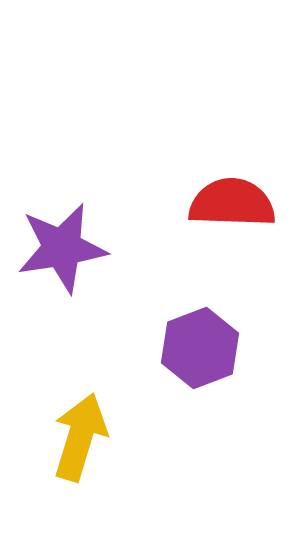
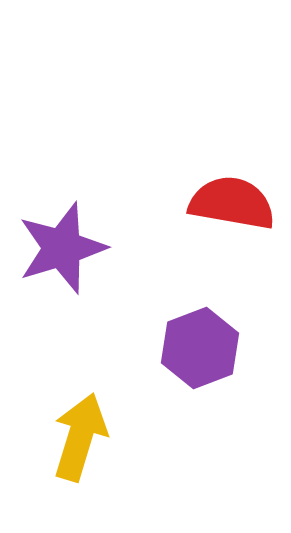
red semicircle: rotated 8 degrees clockwise
purple star: rotated 8 degrees counterclockwise
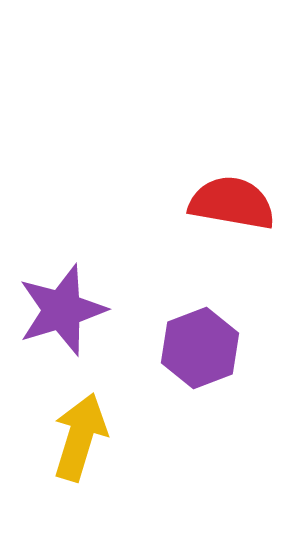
purple star: moved 62 px down
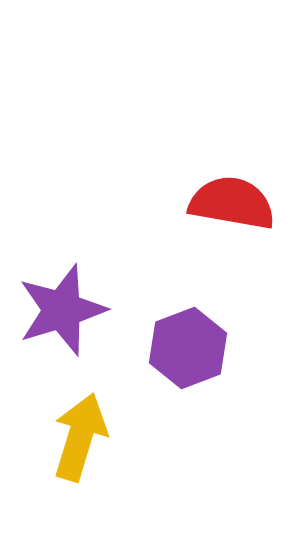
purple hexagon: moved 12 px left
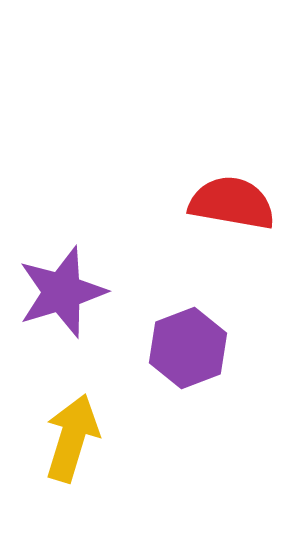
purple star: moved 18 px up
yellow arrow: moved 8 px left, 1 px down
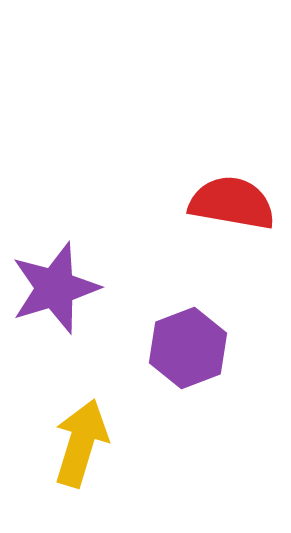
purple star: moved 7 px left, 4 px up
yellow arrow: moved 9 px right, 5 px down
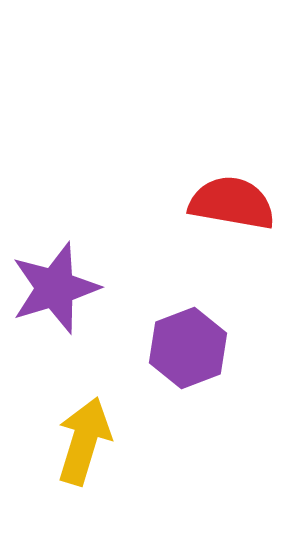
yellow arrow: moved 3 px right, 2 px up
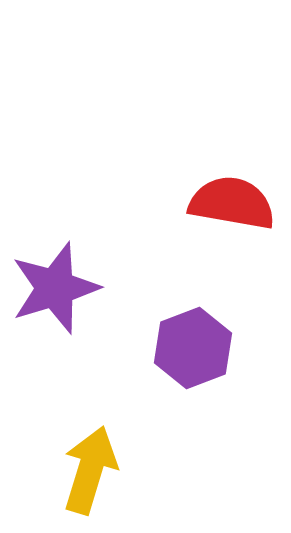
purple hexagon: moved 5 px right
yellow arrow: moved 6 px right, 29 px down
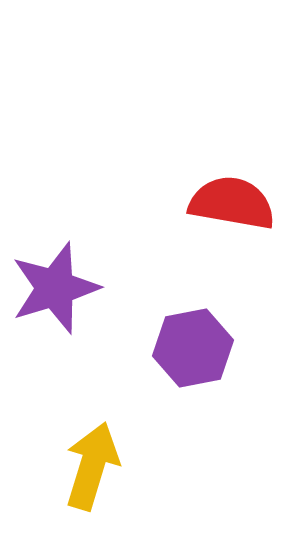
purple hexagon: rotated 10 degrees clockwise
yellow arrow: moved 2 px right, 4 px up
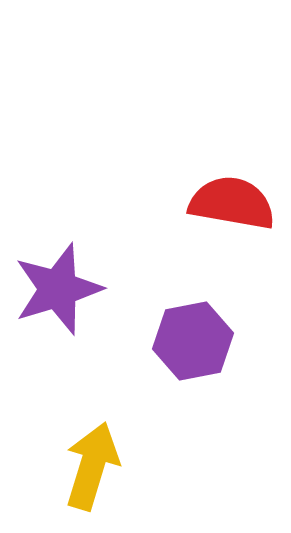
purple star: moved 3 px right, 1 px down
purple hexagon: moved 7 px up
